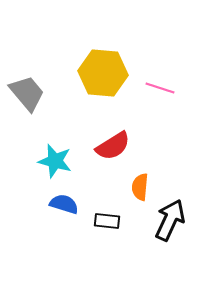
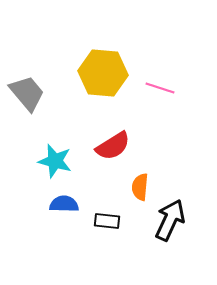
blue semicircle: rotated 16 degrees counterclockwise
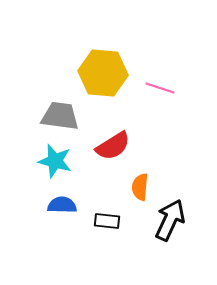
gray trapezoid: moved 33 px right, 23 px down; rotated 42 degrees counterclockwise
blue semicircle: moved 2 px left, 1 px down
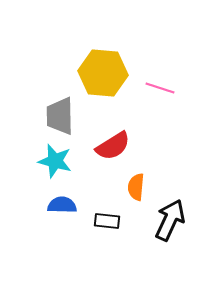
gray trapezoid: rotated 99 degrees counterclockwise
orange semicircle: moved 4 px left
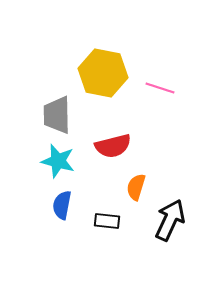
yellow hexagon: rotated 6 degrees clockwise
gray trapezoid: moved 3 px left, 1 px up
red semicircle: rotated 18 degrees clockwise
cyan star: moved 3 px right
orange semicircle: rotated 12 degrees clockwise
blue semicircle: rotated 80 degrees counterclockwise
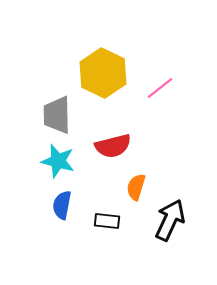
yellow hexagon: rotated 15 degrees clockwise
pink line: rotated 56 degrees counterclockwise
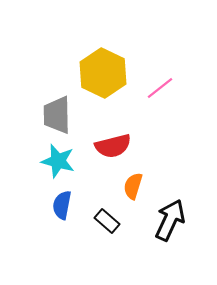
orange semicircle: moved 3 px left, 1 px up
black rectangle: rotated 35 degrees clockwise
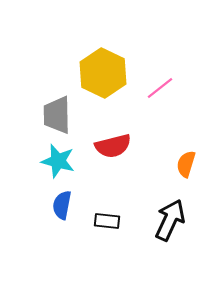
orange semicircle: moved 53 px right, 22 px up
black rectangle: rotated 35 degrees counterclockwise
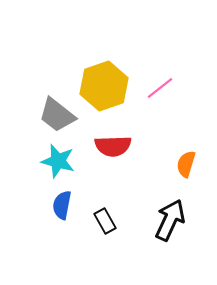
yellow hexagon: moved 1 px right, 13 px down; rotated 15 degrees clockwise
gray trapezoid: rotated 51 degrees counterclockwise
red semicircle: rotated 12 degrees clockwise
black rectangle: moved 2 px left; rotated 55 degrees clockwise
